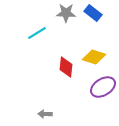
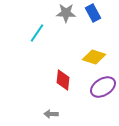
blue rectangle: rotated 24 degrees clockwise
cyan line: rotated 24 degrees counterclockwise
red diamond: moved 3 px left, 13 px down
gray arrow: moved 6 px right
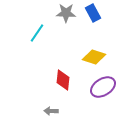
gray arrow: moved 3 px up
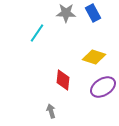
gray arrow: rotated 72 degrees clockwise
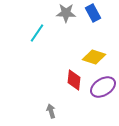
red diamond: moved 11 px right
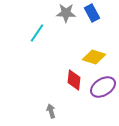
blue rectangle: moved 1 px left
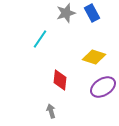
gray star: rotated 18 degrees counterclockwise
cyan line: moved 3 px right, 6 px down
red diamond: moved 14 px left
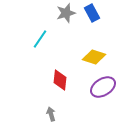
gray arrow: moved 3 px down
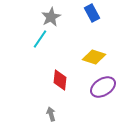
gray star: moved 15 px left, 4 px down; rotated 12 degrees counterclockwise
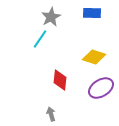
blue rectangle: rotated 60 degrees counterclockwise
purple ellipse: moved 2 px left, 1 px down
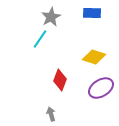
red diamond: rotated 15 degrees clockwise
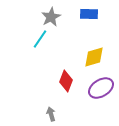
blue rectangle: moved 3 px left, 1 px down
yellow diamond: rotated 35 degrees counterclockwise
red diamond: moved 6 px right, 1 px down
